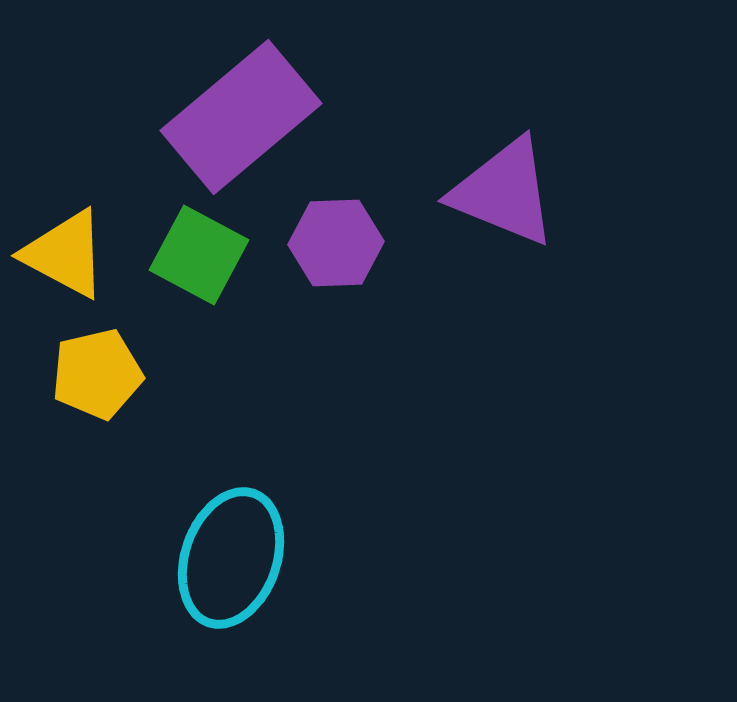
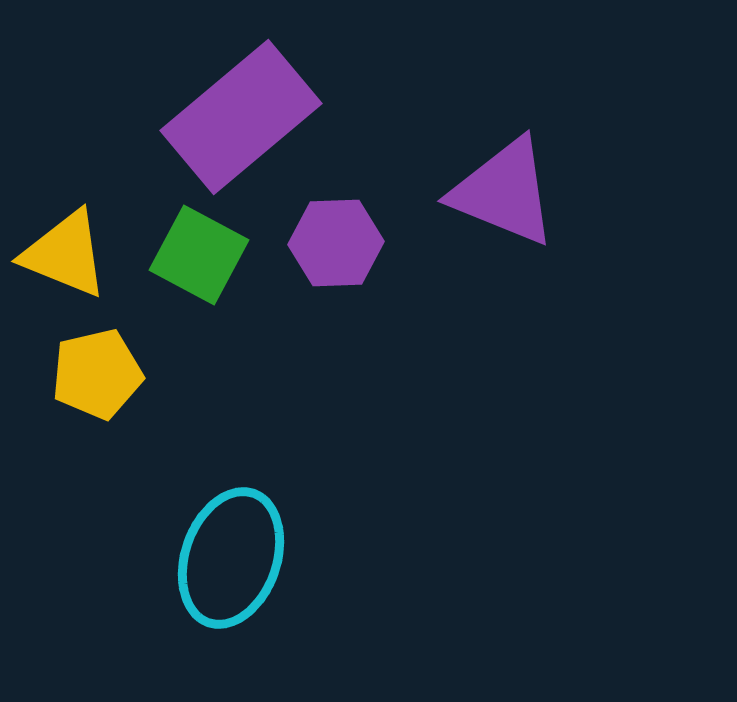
yellow triangle: rotated 6 degrees counterclockwise
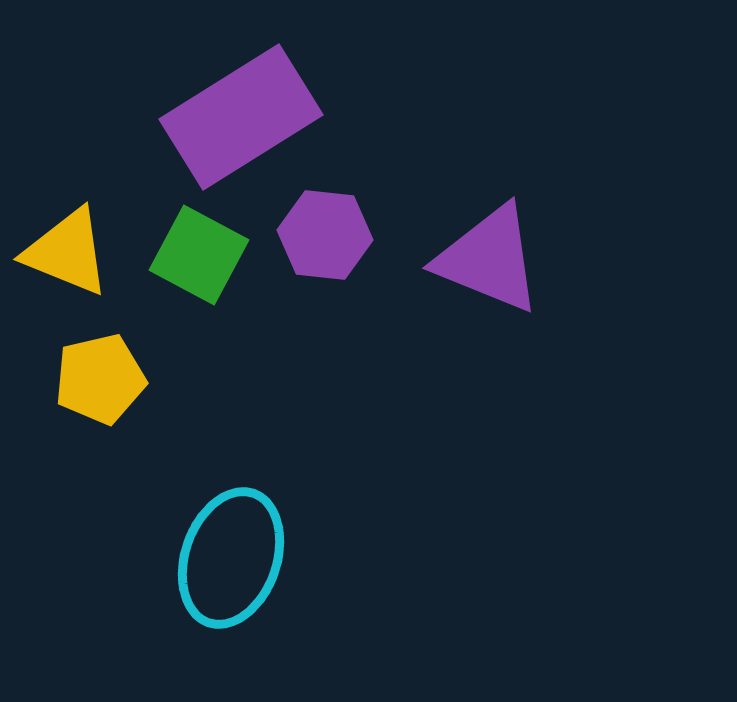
purple rectangle: rotated 8 degrees clockwise
purple triangle: moved 15 px left, 67 px down
purple hexagon: moved 11 px left, 8 px up; rotated 8 degrees clockwise
yellow triangle: moved 2 px right, 2 px up
yellow pentagon: moved 3 px right, 5 px down
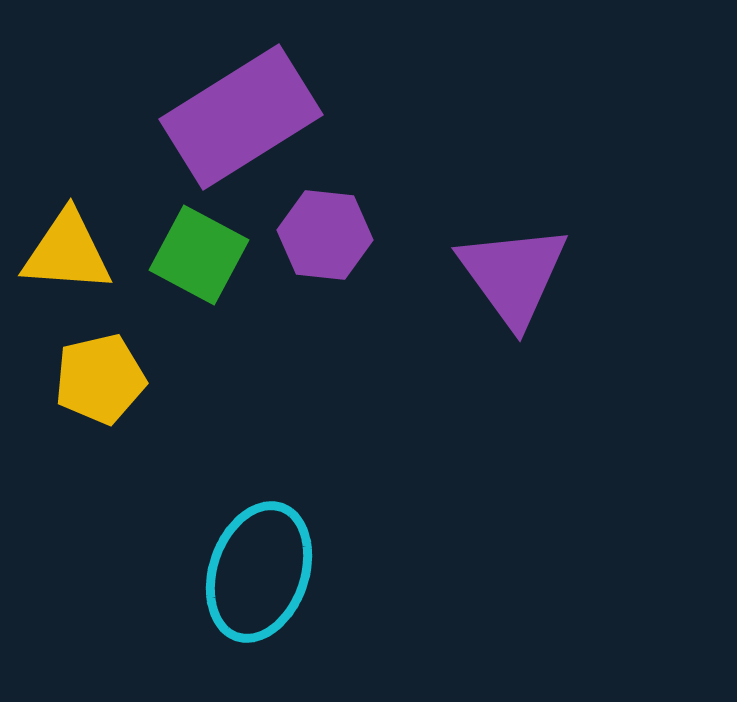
yellow triangle: rotated 18 degrees counterclockwise
purple triangle: moved 24 px right, 16 px down; rotated 32 degrees clockwise
cyan ellipse: moved 28 px right, 14 px down
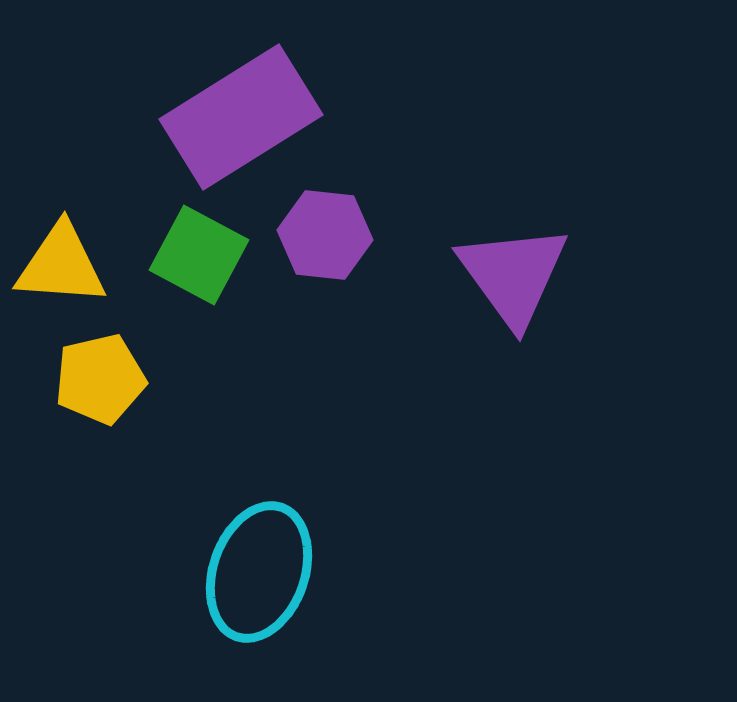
yellow triangle: moved 6 px left, 13 px down
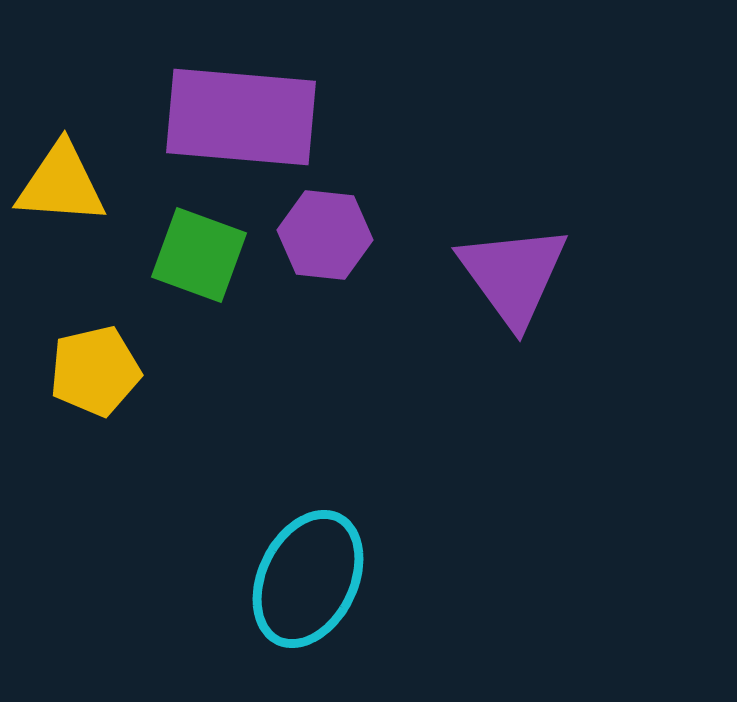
purple rectangle: rotated 37 degrees clockwise
green square: rotated 8 degrees counterclockwise
yellow triangle: moved 81 px up
yellow pentagon: moved 5 px left, 8 px up
cyan ellipse: moved 49 px right, 7 px down; rotated 7 degrees clockwise
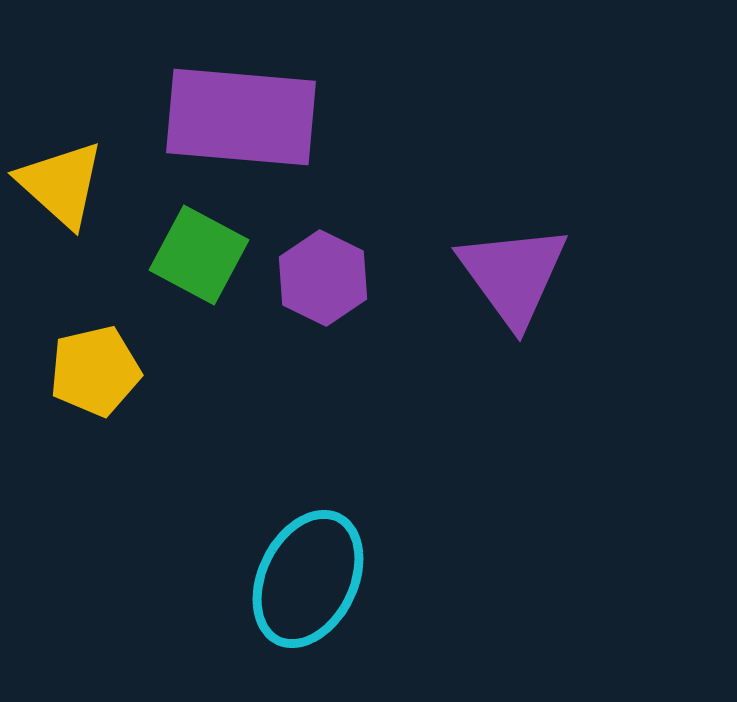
yellow triangle: rotated 38 degrees clockwise
purple hexagon: moved 2 px left, 43 px down; rotated 20 degrees clockwise
green square: rotated 8 degrees clockwise
